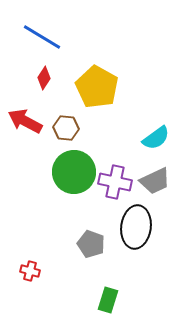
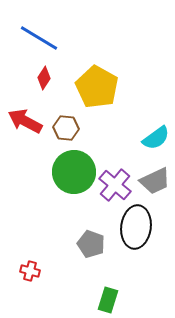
blue line: moved 3 px left, 1 px down
purple cross: moved 3 px down; rotated 28 degrees clockwise
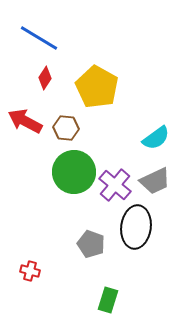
red diamond: moved 1 px right
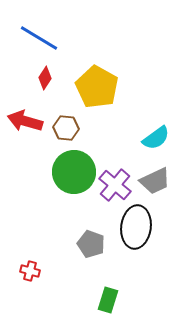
red arrow: rotated 12 degrees counterclockwise
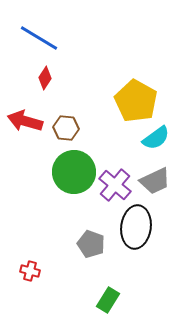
yellow pentagon: moved 39 px right, 14 px down
green rectangle: rotated 15 degrees clockwise
